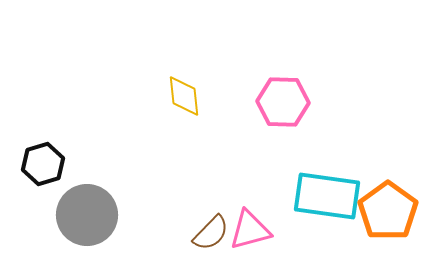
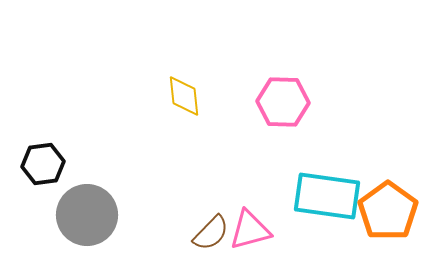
black hexagon: rotated 9 degrees clockwise
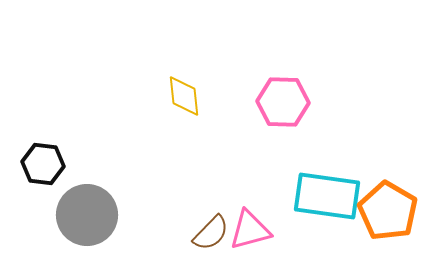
black hexagon: rotated 15 degrees clockwise
orange pentagon: rotated 6 degrees counterclockwise
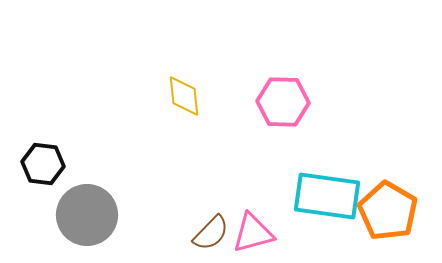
pink triangle: moved 3 px right, 3 px down
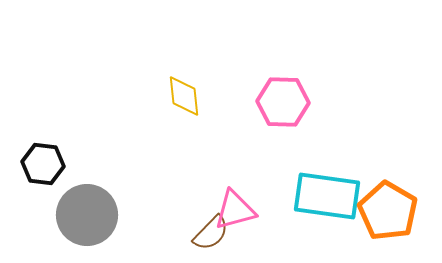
pink triangle: moved 18 px left, 23 px up
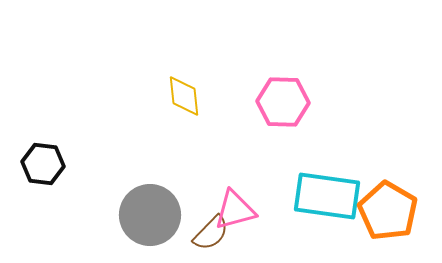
gray circle: moved 63 px right
